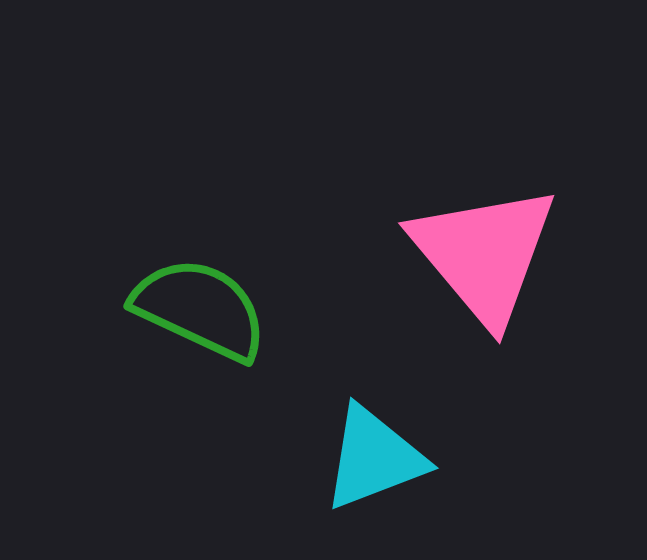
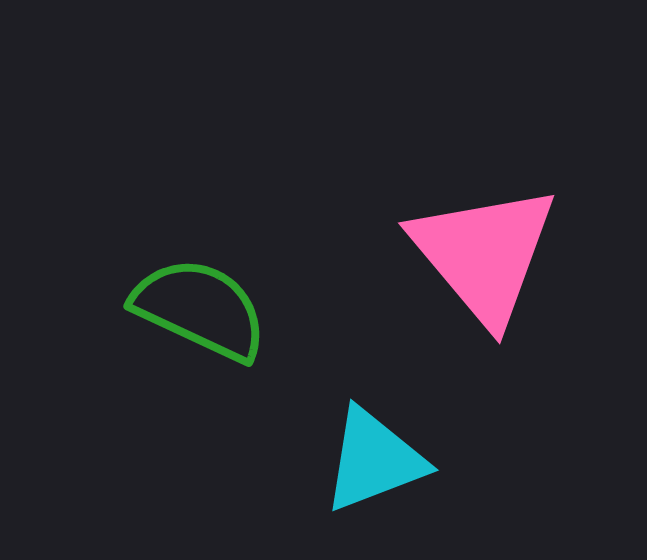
cyan triangle: moved 2 px down
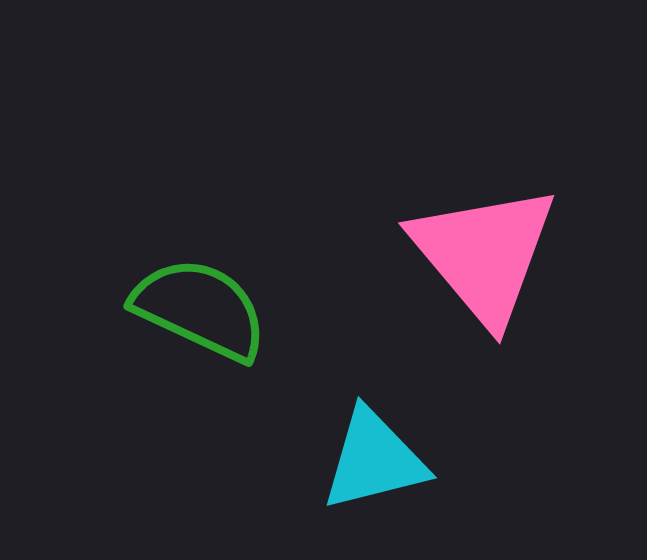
cyan triangle: rotated 7 degrees clockwise
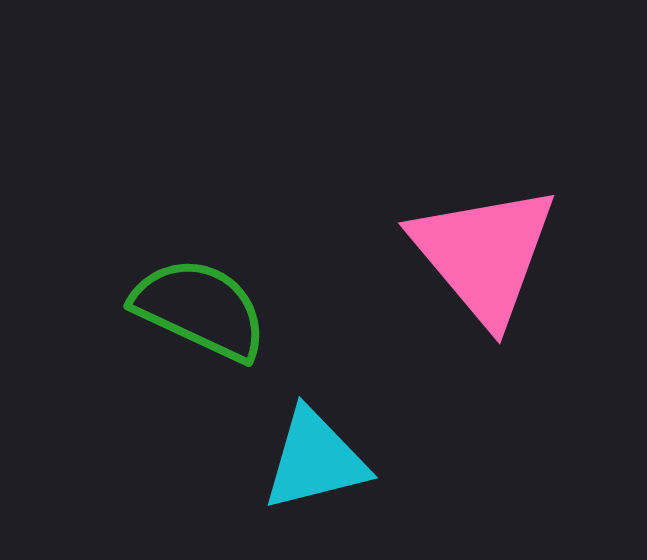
cyan triangle: moved 59 px left
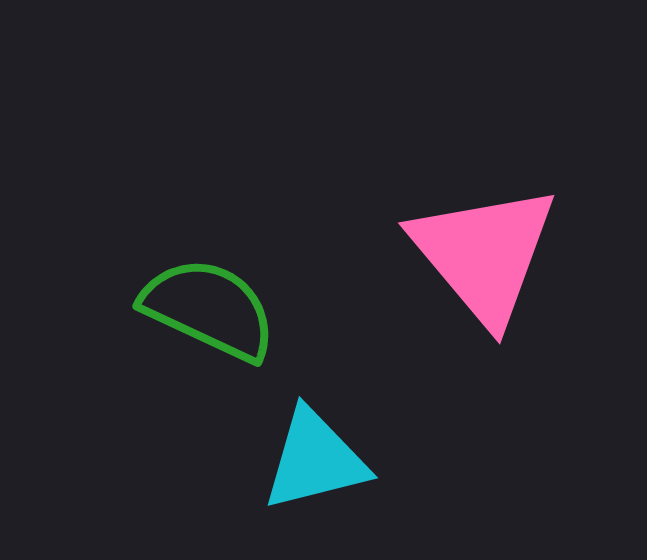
green semicircle: moved 9 px right
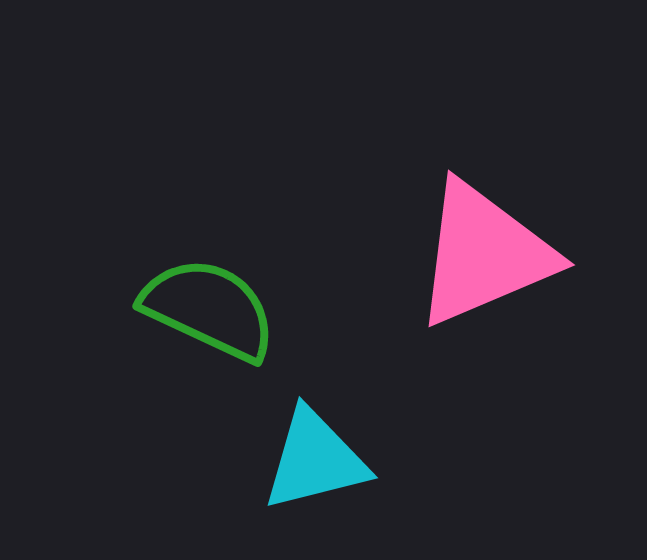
pink triangle: rotated 47 degrees clockwise
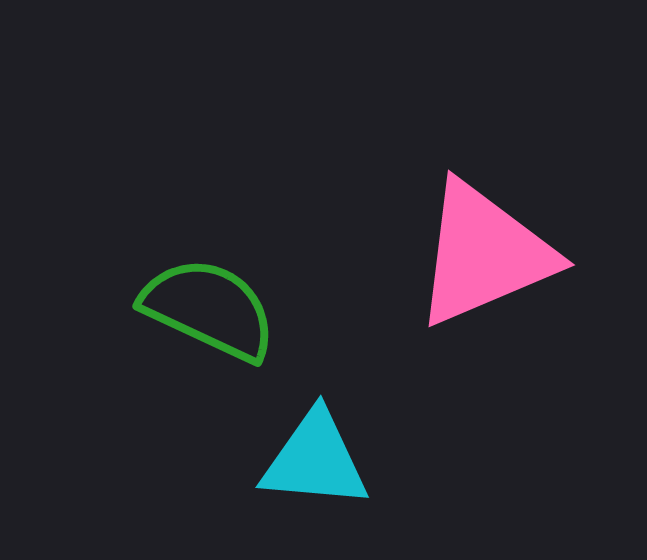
cyan triangle: rotated 19 degrees clockwise
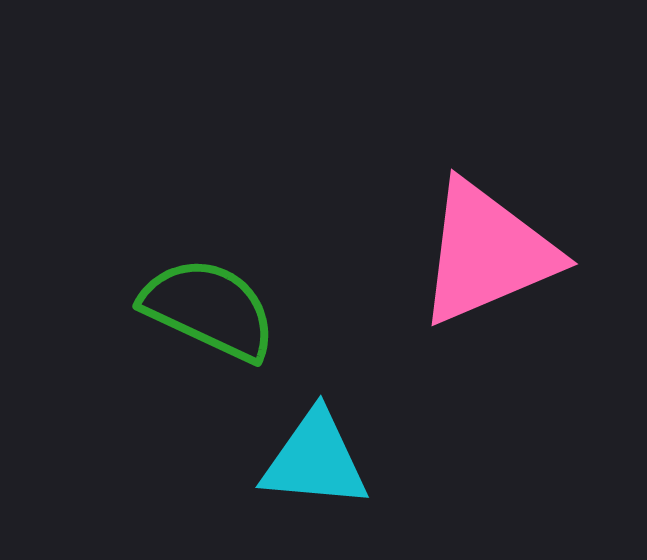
pink triangle: moved 3 px right, 1 px up
